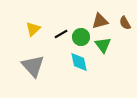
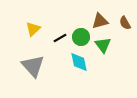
black line: moved 1 px left, 4 px down
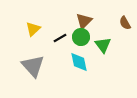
brown triangle: moved 16 px left; rotated 30 degrees counterclockwise
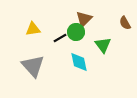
brown triangle: moved 2 px up
yellow triangle: rotated 35 degrees clockwise
green circle: moved 5 px left, 5 px up
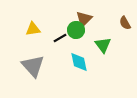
green circle: moved 2 px up
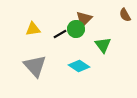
brown semicircle: moved 8 px up
green circle: moved 1 px up
black line: moved 4 px up
cyan diamond: moved 4 px down; rotated 45 degrees counterclockwise
gray triangle: moved 2 px right
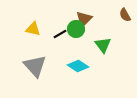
yellow triangle: rotated 21 degrees clockwise
cyan diamond: moved 1 px left
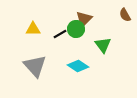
yellow triangle: rotated 14 degrees counterclockwise
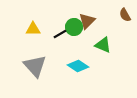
brown triangle: moved 3 px right, 2 px down
green circle: moved 2 px left, 2 px up
green triangle: rotated 30 degrees counterclockwise
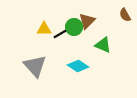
yellow triangle: moved 11 px right
